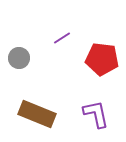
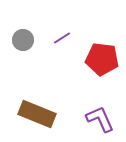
gray circle: moved 4 px right, 18 px up
purple L-shape: moved 4 px right, 5 px down; rotated 12 degrees counterclockwise
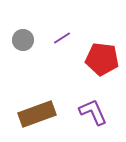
brown rectangle: rotated 42 degrees counterclockwise
purple L-shape: moved 7 px left, 7 px up
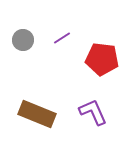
brown rectangle: rotated 42 degrees clockwise
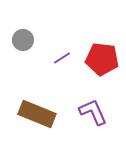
purple line: moved 20 px down
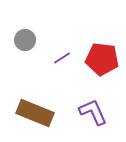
gray circle: moved 2 px right
brown rectangle: moved 2 px left, 1 px up
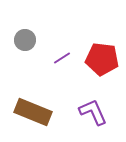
brown rectangle: moved 2 px left, 1 px up
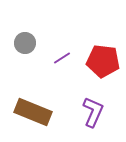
gray circle: moved 3 px down
red pentagon: moved 1 px right, 2 px down
purple L-shape: rotated 48 degrees clockwise
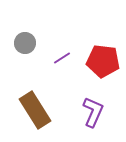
brown rectangle: moved 2 px right, 2 px up; rotated 36 degrees clockwise
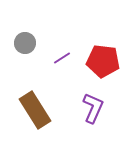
purple L-shape: moved 4 px up
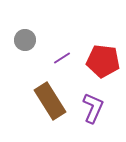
gray circle: moved 3 px up
brown rectangle: moved 15 px right, 9 px up
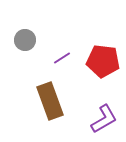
brown rectangle: rotated 12 degrees clockwise
purple L-shape: moved 11 px right, 11 px down; rotated 36 degrees clockwise
